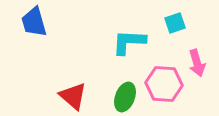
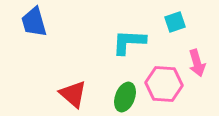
cyan square: moved 1 px up
red triangle: moved 2 px up
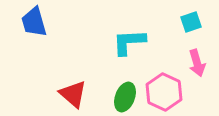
cyan square: moved 16 px right
cyan L-shape: rotated 6 degrees counterclockwise
pink hexagon: moved 8 px down; rotated 21 degrees clockwise
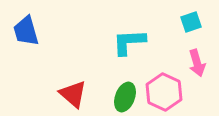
blue trapezoid: moved 8 px left, 9 px down
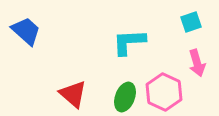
blue trapezoid: rotated 148 degrees clockwise
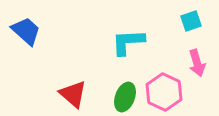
cyan square: moved 1 px up
cyan L-shape: moved 1 px left
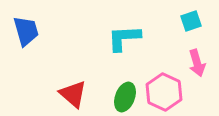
blue trapezoid: rotated 32 degrees clockwise
cyan L-shape: moved 4 px left, 4 px up
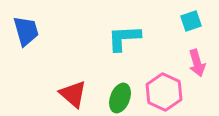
green ellipse: moved 5 px left, 1 px down
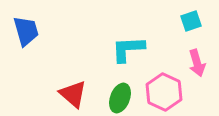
cyan L-shape: moved 4 px right, 11 px down
